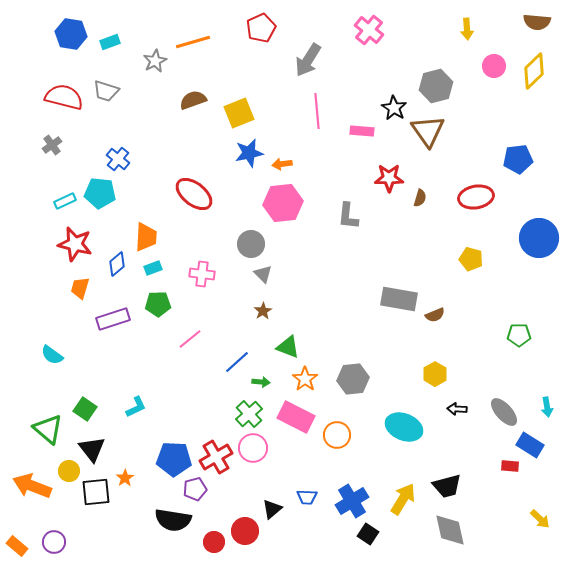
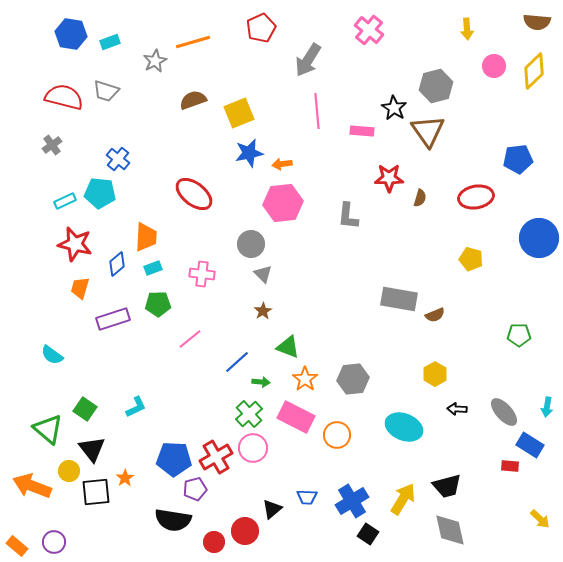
cyan arrow at (547, 407): rotated 18 degrees clockwise
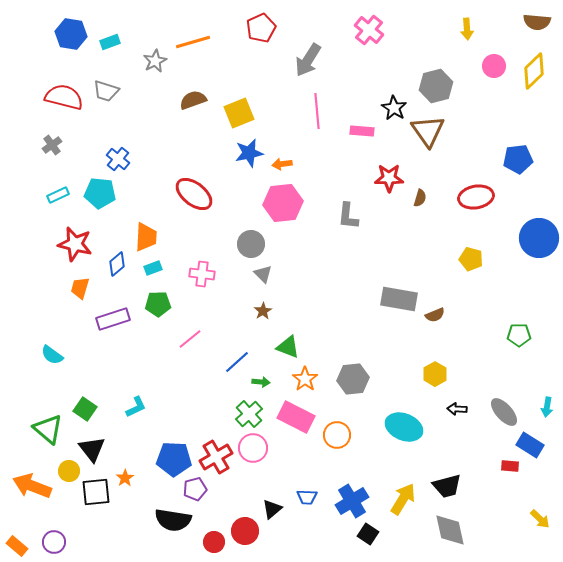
cyan rectangle at (65, 201): moved 7 px left, 6 px up
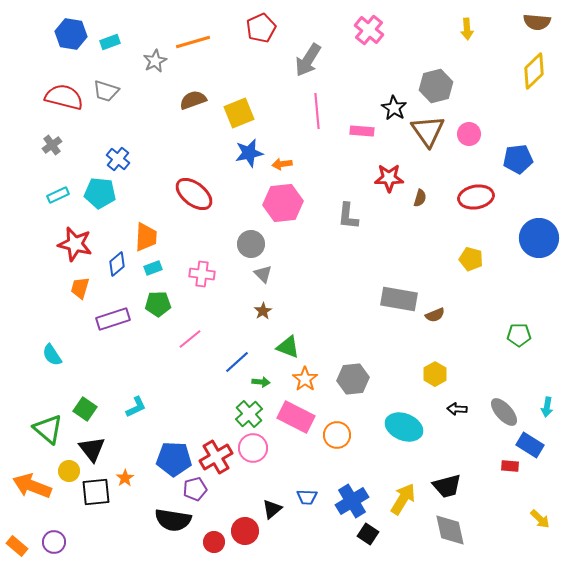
pink circle at (494, 66): moved 25 px left, 68 px down
cyan semicircle at (52, 355): rotated 20 degrees clockwise
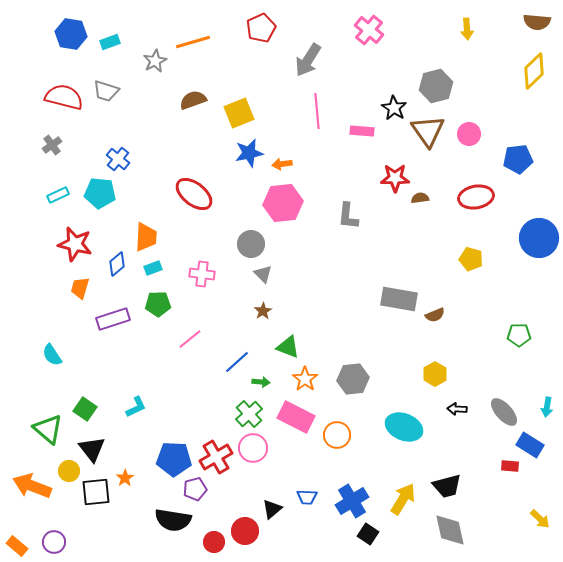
red star at (389, 178): moved 6 px right
brown semicircle at (420, 198): rotated 114 degrees counterclockwise
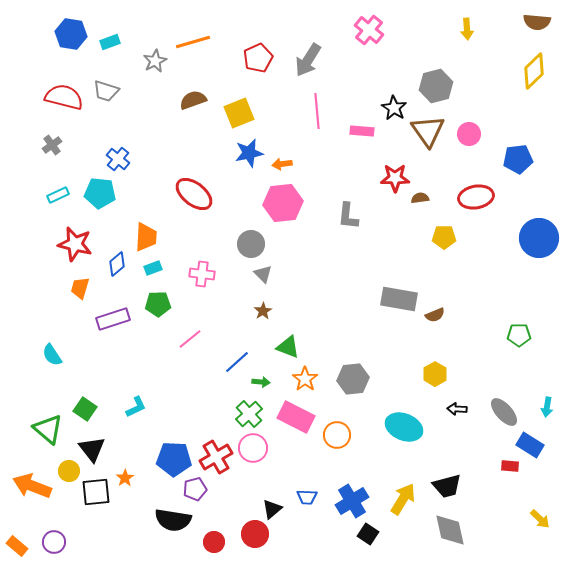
red pentagon at (261, 28): moved 3 px left, 30 px down
yellow pentagon at (471, 259): moved 27 px left, 22 px up; rotated 15 degrees counterclockwise
red circle at (245, 531): moved 10 px right, 3 px down
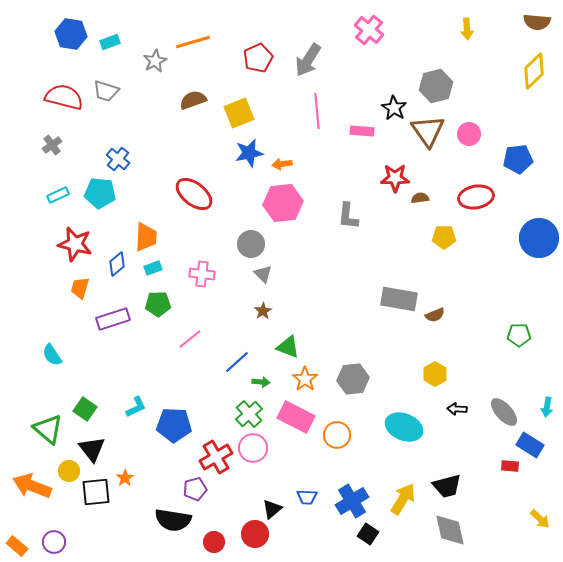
blue pentagon at (174, 459): moved 34 px up
